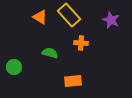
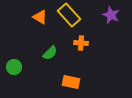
purple star: moved 5 px up
green semicircle: rotated 119 degrees clockwise
orange rectangle: moved 2 px left, 1 px down; rotated 18 degrees clockwise
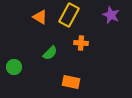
yellow rectangle: rotated 70 degrees clockwise
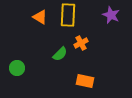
yellow rectangle: moved 1 px left; rotated 25 degrees counterclockwise
orange cross: rotated 32 degrees counterclockwise
green semicircle: moved 10 px right, 1 px down
green circle: moved 3 px right, 1 px down
orange rectangle: moved 14 px right, 1 px up
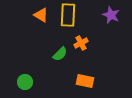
orange triangle: moved 1 px right, 2 px up
green circle: moved 8 px right, 14 px down
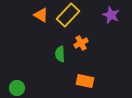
yellow rectangle: rotated 40 degrees clockwise
green semicircle: rotated 133 degrees clockwise
green circle: moved 8 px left, 6 px down
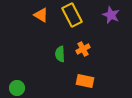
yellow rectangle: moved 4 px right; rotated 70 degrees counterclockwise
orange cross: moved 2 px right, 6 px down
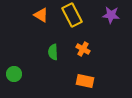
purple star: rotated 18 degrees counterclockwise
orange cross: rotated 32 degrees counterclockwise
green semicircle: moved 7 px left, 2 px up
green circle: moved 3 px left, 14 px up
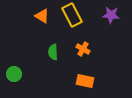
orange triangle: moved 1 px right, 1 px down
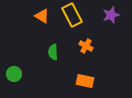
purple star: rotated 24 degrees counterclockwise
orange cross: moved 3 px right, 3 px up
